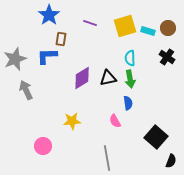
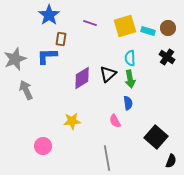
black triangle: moved 4 px up; rotated 30 degrees counterclockwise
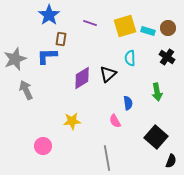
green arrow: moved 27 px right, 13 px down
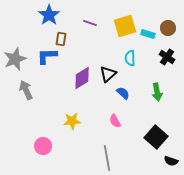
cyan rectangle: moved 3 px down
blue semicircle: moved 5 px left, 10 px up; rotated 40 degrees counterclockwise
black semicircle: rotated 88 degrees clockwise
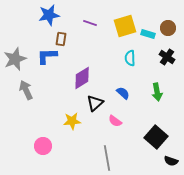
blue star: rotated 25 degrees clockwise
black triangle: moved 13 px left, 29 px down
pink semicircle: rotated 24 degrees counterclockwise
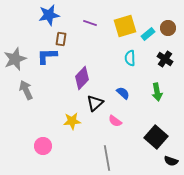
cyan rectangle: rotated 56 degrees counterclockwise
black cross: moved 2 px left, 2 px down
purple diamond: rotated 15 degrees counterclockwise
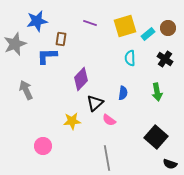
blue star: moved 12 px left, 6 px down
gray star: moved 15 px up
purple diamond: moved 1 px left, 1 px down
blue semicircle: rotated 56 degrees clockwise
pink semicircle: moved 6 px left, 1 px up
black semicircle: moved 1 px left, 3 px down
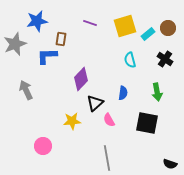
cyan semicircle: moved 2 px down; rotated 14 degrees counterclockwise
pink semicircle: rotated 24 degrees clockwise
black square: moved 9 px left, 14 px up; rotated 30 degrees counterclockwise
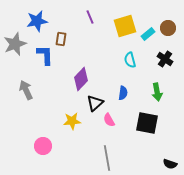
purple line: moved 6 px up; rotated 48 degrees clockwise
blue L-shape: moved 2 px left, 1 px up; rotated 90 degrees clockwise
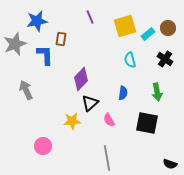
black triangle: moved 5 px left
